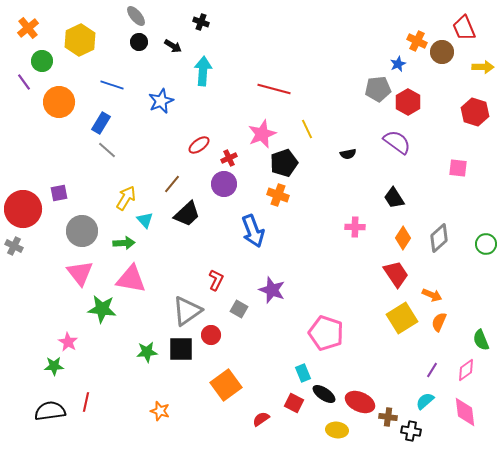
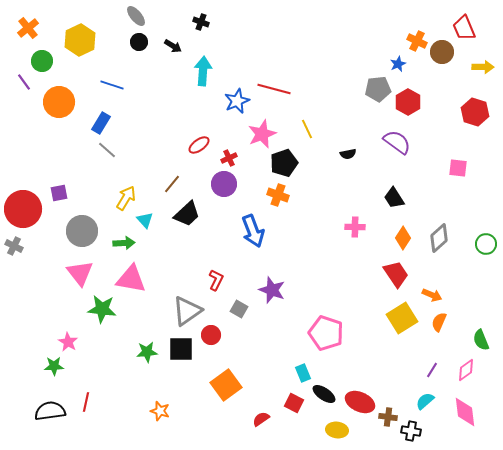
blue star at (161, 101): moved 76 px right
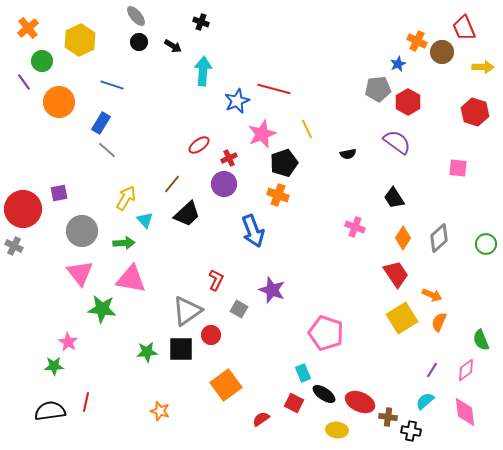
pink cross at (355, 227): rotated 18 degrees clockwise
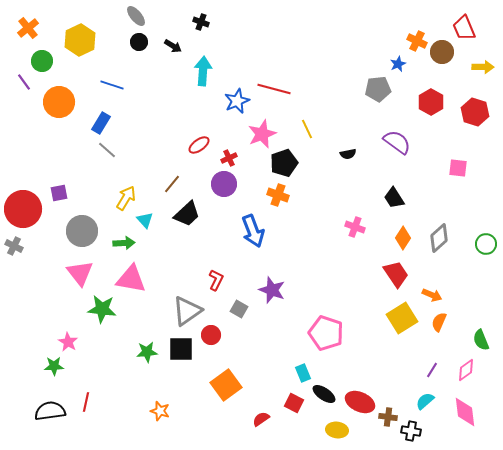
red hexagon at (408, 102): moved 23 px right
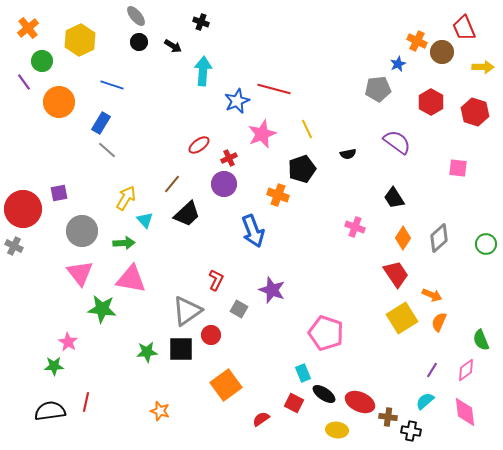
black pentagon at (284, 163): moved 18 px right, 6 px down
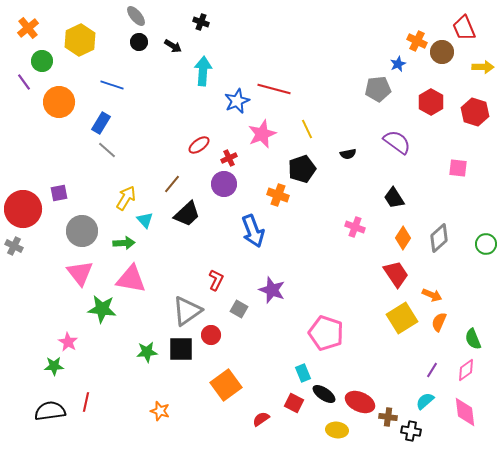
green semicircle at (481, 340): moved 8 px left, 1 px up
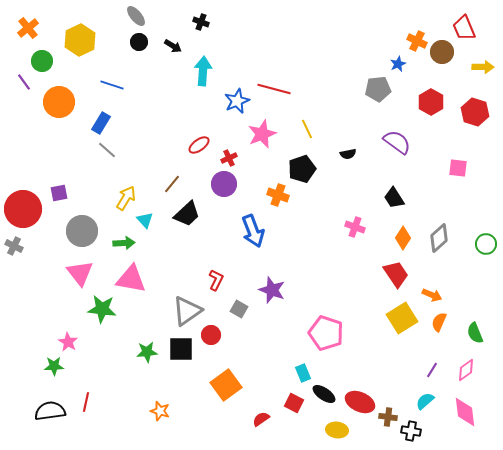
green semicircle at (473, 339): moved 2 px right, 6 px up
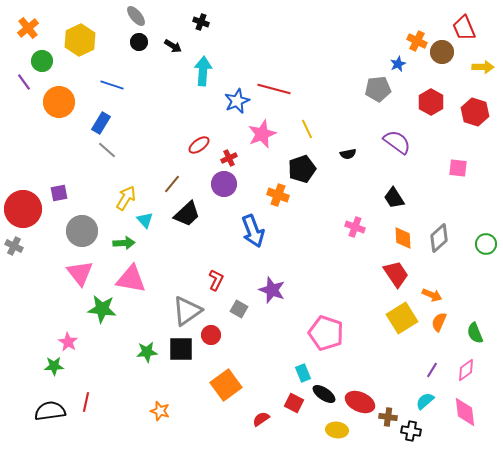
orange diamond at (403, 238): rotated 35 degrees counterclockwise
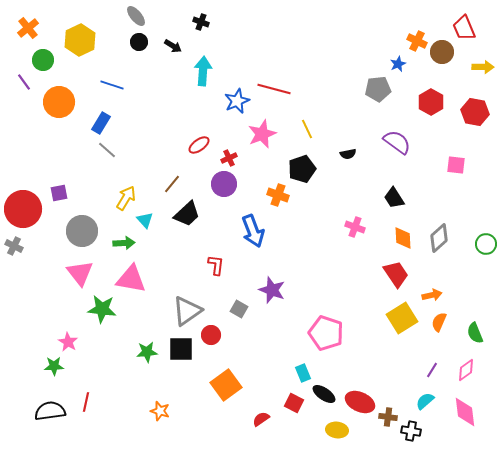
green circle at (42, 61): moved 1 px right, 1 px up
red hexagon at (475, 112): rotated 8 degrees counterclockwise
pink square at (458, 168): moved 2 px left, 3 px up
red L-shape at (216, 280): moved 15 px up; rotated 20 degrees counterclockwise
orange arrow at (432, 295): rotated 36 degrees counterclockwise
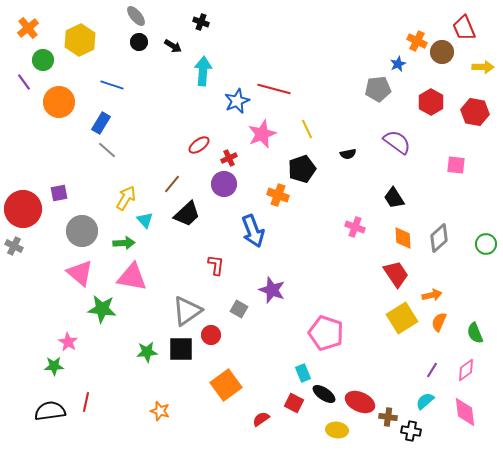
pink triangle at (80, 273): rotated 12 degrees counterclockwise
pink triangle at (131, 279): moved 1 px right, 2 px up
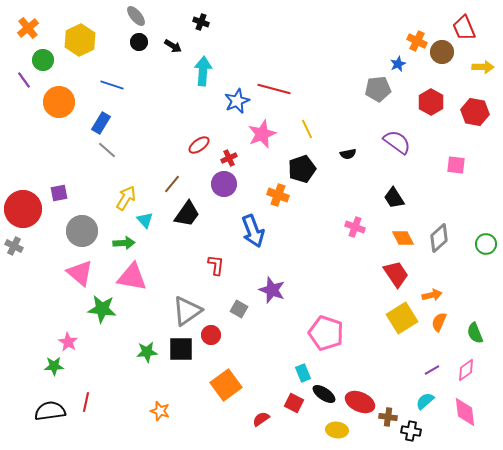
purple line at (24, 82): moved 2 px up
black trapezoid at (187, 214): rotated 12 degrees counterclockwise
orange diamond at (403, 238): rotated 25 degrees counterclockwise
purple line at (432, 370): rotated 28 degrees clockwise
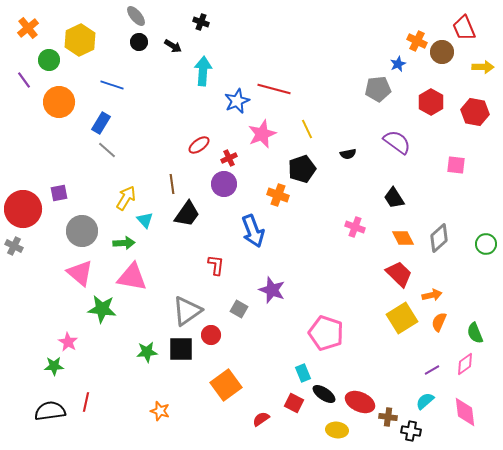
green circle at (43, 60): moved 6 px right
brown line at (172, 184): rotated 48 degrees counterclockwise
red trapezoid at (396, 274): moved 3 px right; rotated 12 degrees counterclockwise
pink diamond at (466, 370): moved 1 px left, 6 px up
